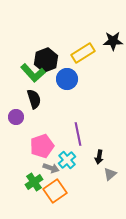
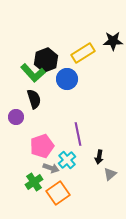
orange square: moved 3 px right, 2 px down
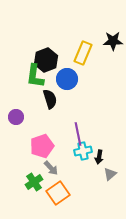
yellow rectangle: rotated 35 degrees counterclockwise
green L-shape: moved 2 px right, 3 px down; rotated 50 degrees clockwise
black semicircle: moved 16 px right
cyan cross: moved 16 px right, 9 px up; rotated 30 degrees clockwise
gray arrow: rotated 28 degrees clockwise
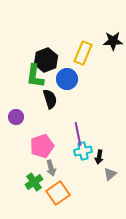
gray arrow: rotated 28 degrees clockwise
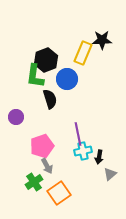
black star: moved 11 px left, 1 px up
gray arrow: moved 4 px left, 2 px up; rotated 14 degrees counterclockwise
orange square: moved 1 px right
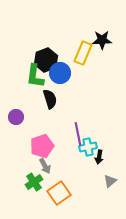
blue circle: moved 7 px left, 6 px up
cyan cross: moved 5 px right, 4 px up
gray arrow: moved 2 px left
gray triangle: moved 7 px down
